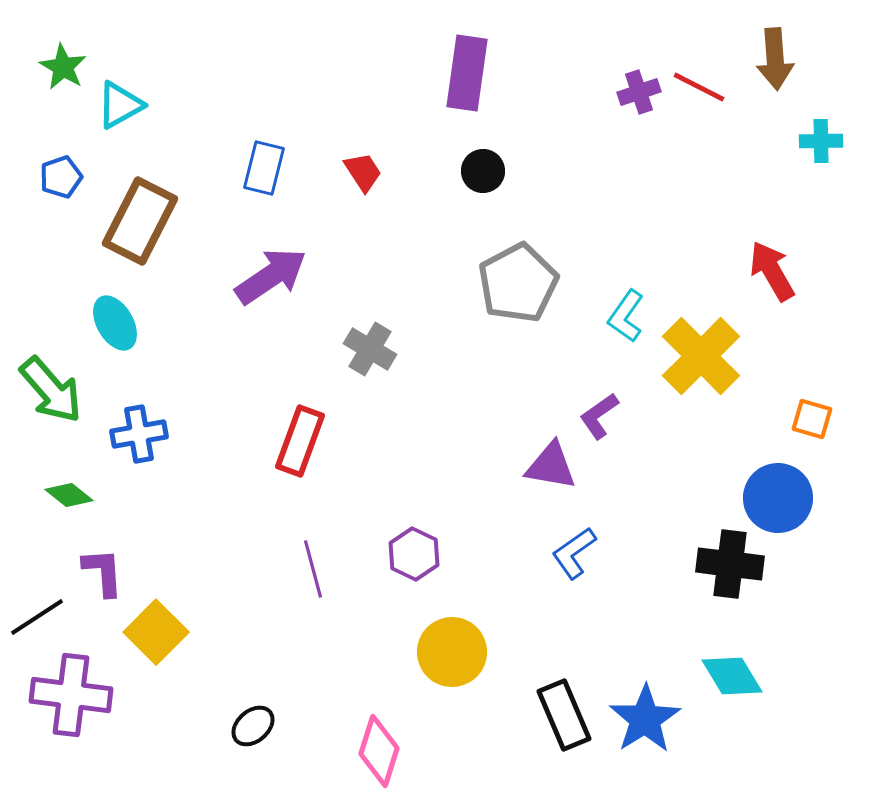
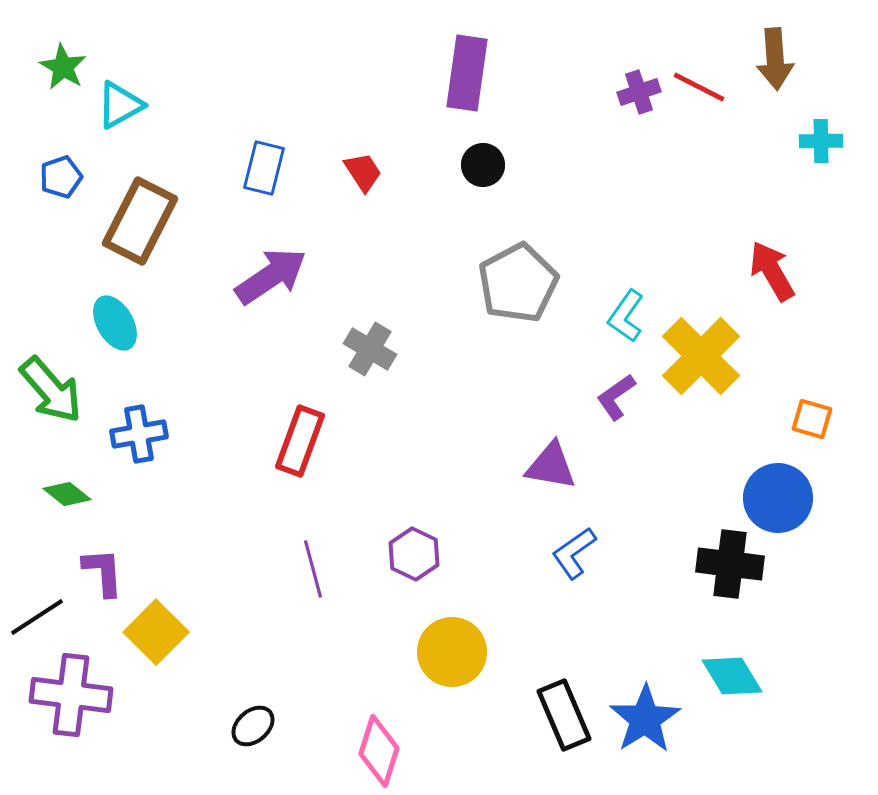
black circle at (483, 171): moved 6 px up
purple L-shape at (599, 416): moved 17 px right, 19 px up
green diamond at (69, 495): moved 2 px left, 1 px up
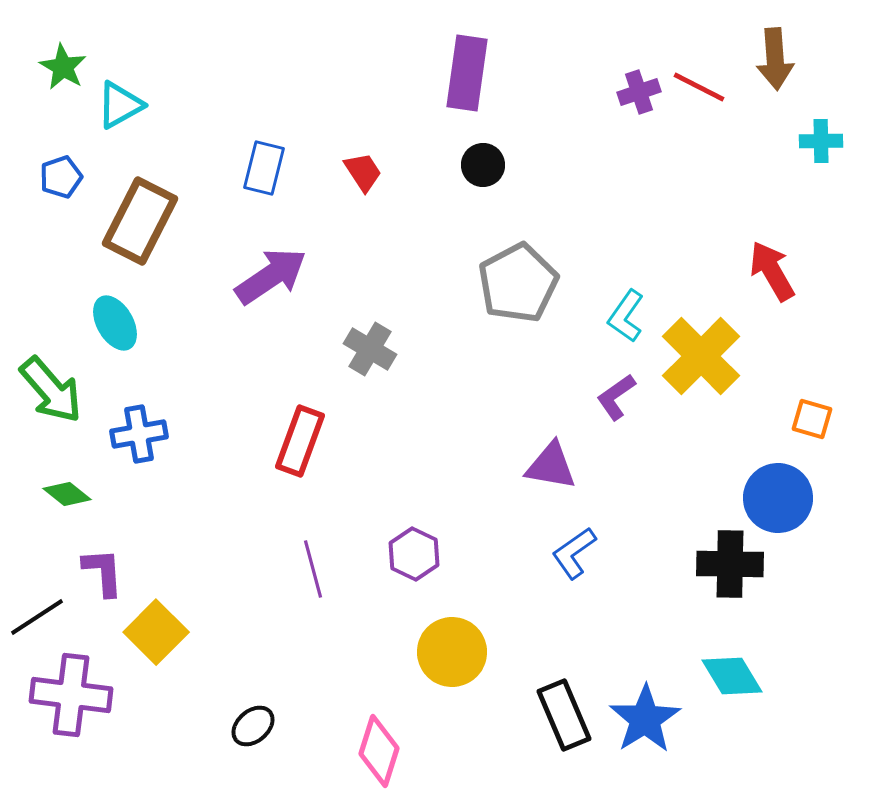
black cross at (730, 564): rotated 6 degrees counterclockwise
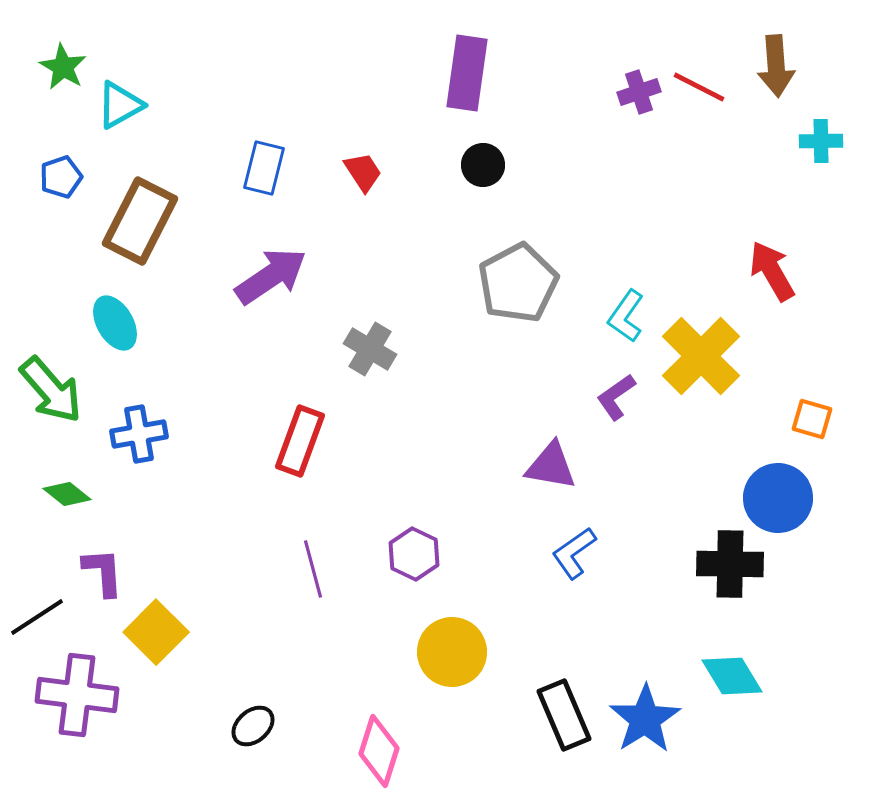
brown arrow at (775, 59): moved 1 px right, 7 px down
purple cross at (71, 695): moved 6 px right
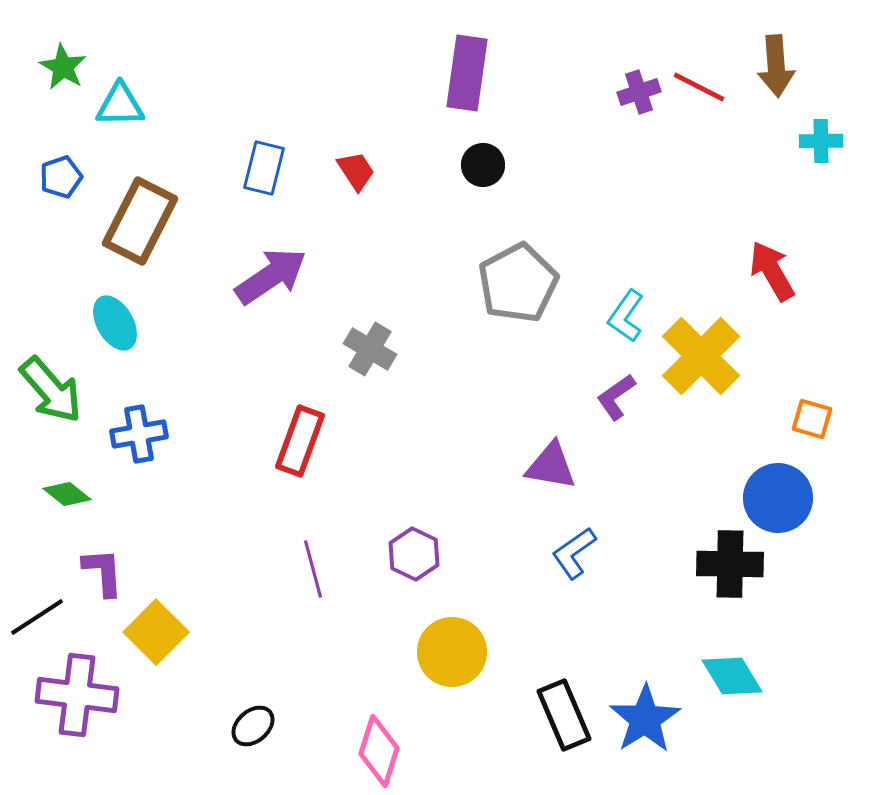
cyan triangle at (120, 105): rotated 28 degrees clockwise
red trapezoid at (363, 172): moved 7 px left, 1 px up
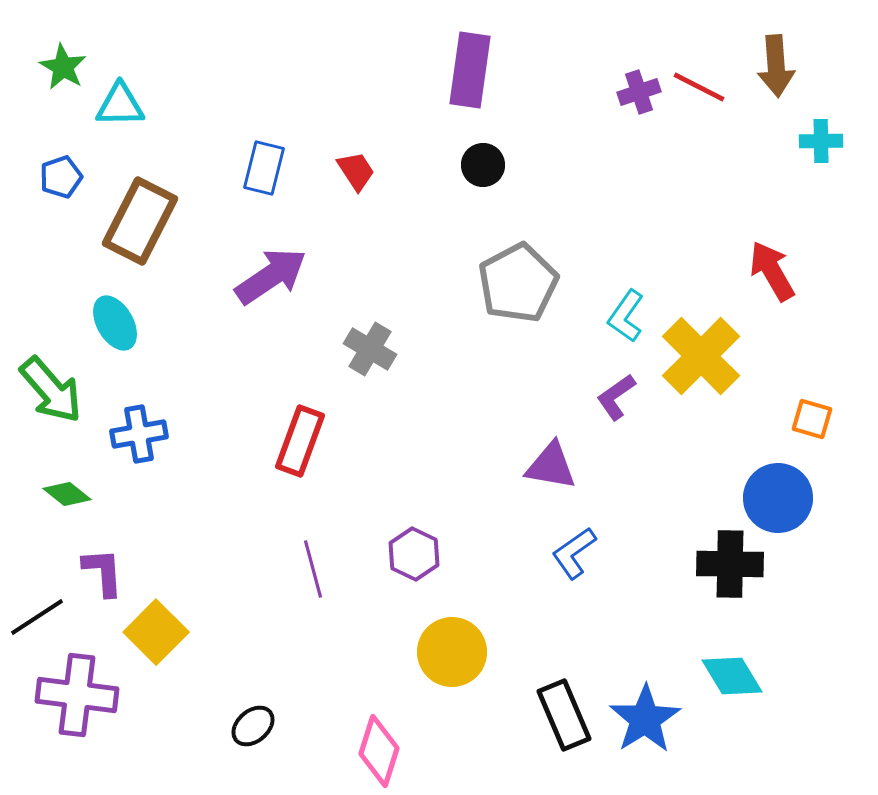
purple rectangle at (467, 73): moved 3 px right, 3 px up
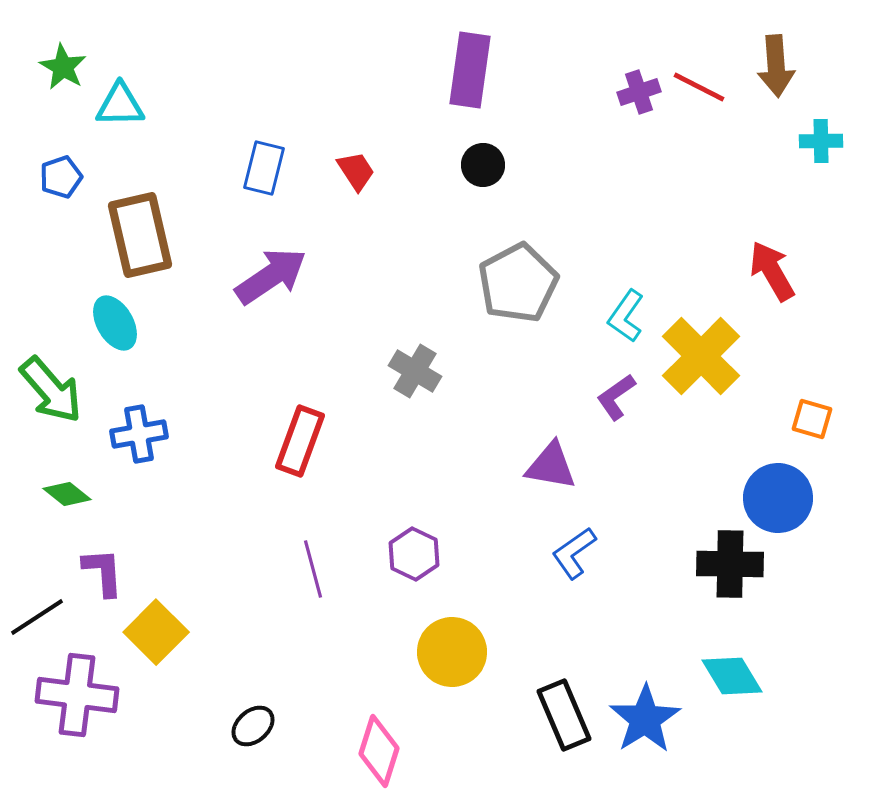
brown rectangle at (140, 221): moved 14 px down; rotated 40 degrees counterclockwise
gray cross at (370, 349): moved 45 px right, 22 px down
